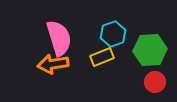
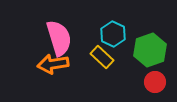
cyan hexagon: rotated 15 degrees counterclockwise
green hexagon: rotated 16 degrees counterclockwise
yellow rectangle: rotated 65 degrees clockwise
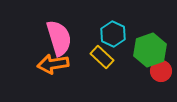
red circle: moved 6 px right, 11 px up
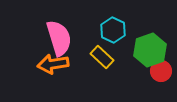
cyan hexagon: moved 4 px up
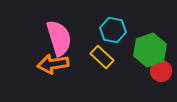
cyan hexagon: rotated 15 degrees counterclockwise
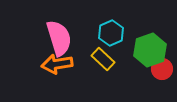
cyan hexagon: moved 2 px left, 3 px down; rotated 25 degrees clockwise
yellow rectangle: moved 1 px right, 2 px down
orange arrow: moved 4 px right
red circle: moved 1 px right, 2 px up
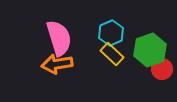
yellow rectangle: moved 9 px right, 5 px up
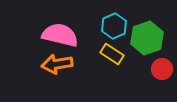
cyan hexagon: moved 3 px right, 7 px up
pink semicircle: moved 1 px right, 3 px up; rotated 60 degrees counterclockwise
green hexagon: moved 3 px left, 12 px up
yellow rectangle: rotated 10 degrees counterclockwise
